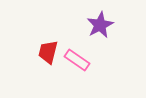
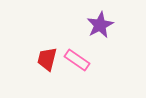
red trapezoid: moved 1 px left, 7 px down
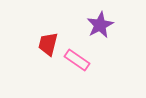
red trapezoid: moved 1 px right, 15 px up
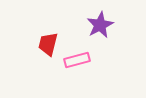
pink rectangle: rotated 50 degrees counterclockwise
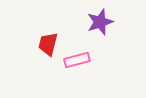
purple star: moved 3 px up; rotated 8 degrees clockwise
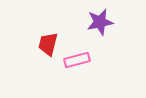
purple star: rotated 8 degrees clockwise
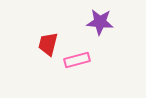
purple star: rotated 16 degrees clockwise
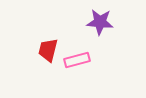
red trapezoid: moved 6 px down
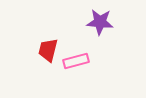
pink rectangle: moved 1 px left, 1 px down
